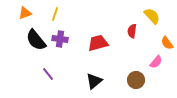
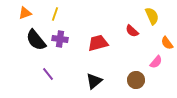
yellow semicircle: rotated 18 degrees clockwise
red semicircle: rotated 56 degrees counterclockwise
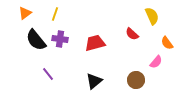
orange triangle: rotated 16 degrees counterclockwise
red semicircle: moved 3 px down
red trapezoid: moved 3 px left
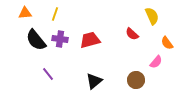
orange triangle: rotated 32 degrees clockwise
red trapezoid: moved 5 px left, 3 px up
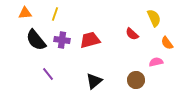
yellow semicircle: moved 2 px right, 2 px down
purple cross: moved 2 px right, 1 px down
pink semicircle: rotated 144 degrees counterclockwise
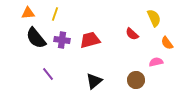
orange triangle: moved 3 px right
black semicircle: moved 2 px up
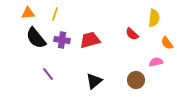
yellow semicircle: rotated 30 degrees clockwise
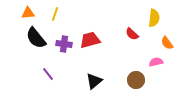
purple cross: moved 2 px right, 4 px down
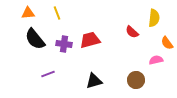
yellow line: moved 2 px right, 1 px up; rotated 40 degrees counterclockwise
red semicircle: moved 2 px up
black semicircle: moved 1 px left, 1 px down
pink semicircle: moved 2 px up
purple line: rotated 72 degrees counterclockwise
black triangle: rotated 24 degrees clockwise
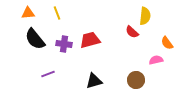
yellow semicircle: moved 9 px left, 2 px up
